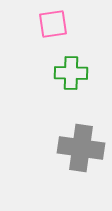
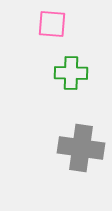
pink square: moved 1 px left; rotated 12 degrees clockwise
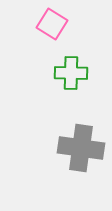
pink square: rotated 28 degrees clockwise
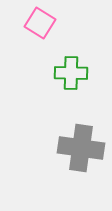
pink square: moved 12 px left, 1 px up
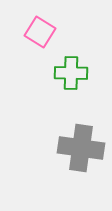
pink square: moved 9 px down
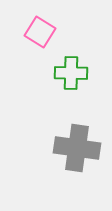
gray cross: moved 4 px left
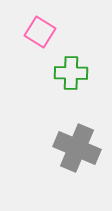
gray cross: rotated 15 degrees clockwise
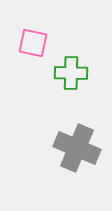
pink square: moved 7 px left, 11 px down; rotated 20 degrees counterclockwise
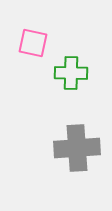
gray cross: rotated 27 degrees counterclockwise
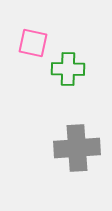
green cross: moved 3 px left, 4 px up
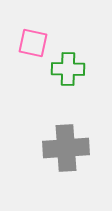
gray cross: moved 11 px left
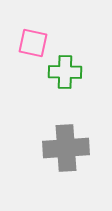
green cross: moved 3 px left, 3 px down
